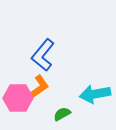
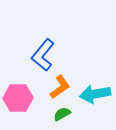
orange L-shape: moved 21 px right
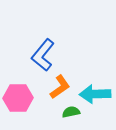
cyan arrow: rotated 8 degrees clockwise
green semicircle: moved 9 px right, 2 px up; rotated 18 degrees clockwise
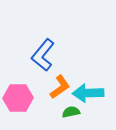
cyan arrow: moved 7 px left, 1 px up
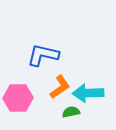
blue L-shape: rotated 64 degrees clockwise
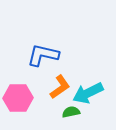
cyan arrow: rotated 24 degrees counterclockwise
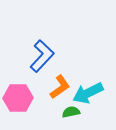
blue L-shape: moved 1 px left, 1 px down; rotated 120 degrees clockwise
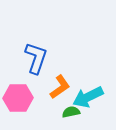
blue L-shape: moved 6 px left, 2 px down; rotated 24 degrees counterclockwise
cyan arrow: moved 4 px down
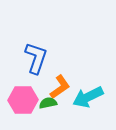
pink hexagon: moved 5 px right, 2 px down
green semicircle: moved 23 px left, 9 px up
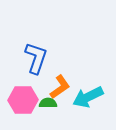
green semicircle: rotated 12 degrees clockwise
